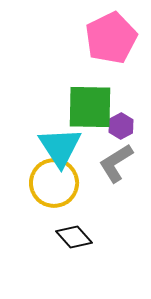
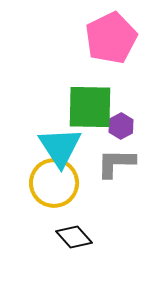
gray L-shape: rotated 33 degrees clockwise
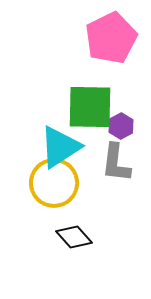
cyan triangle: rotated 30 degrees clockwise
gray L-shape: rotated 84 degrees counterclockwise
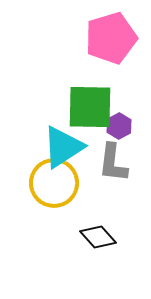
pink pentagon: rotated 9 degrees clockwise
purple hexagon: moved 2 px left
cyan triangle: moved 3 px right
gray L-shape: moved 3 px left
black diamond: moved 24 px right
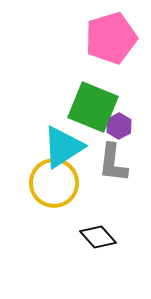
green square: moved 3 px right; rotated 21 degrees clockwise
